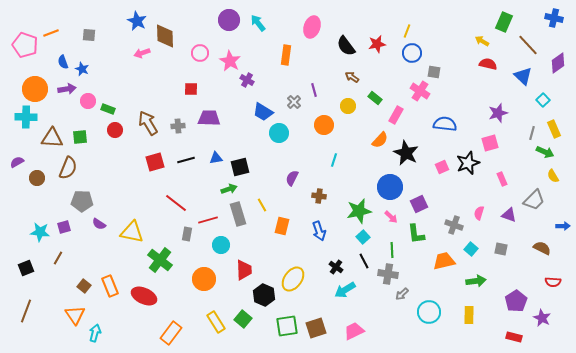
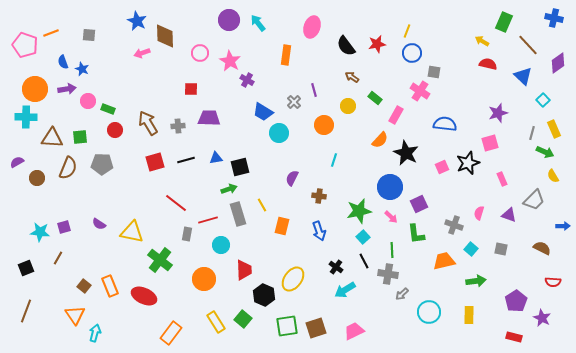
gray pentagon at (82, 201): moved 20 px right, 37 px up
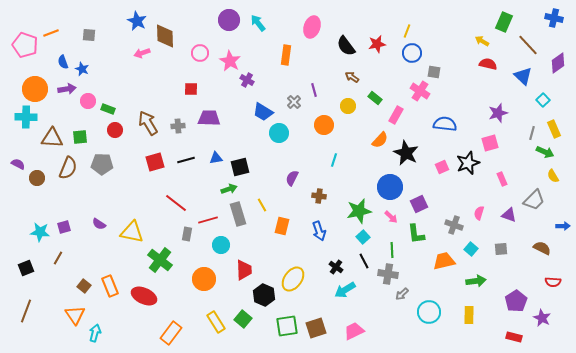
purple semicircle at (17, 162): moved 1 px right, 2 px down; rotated 56 degrees clockwise
gray square at (501, 249): rotated 16 degrees counterclockwise
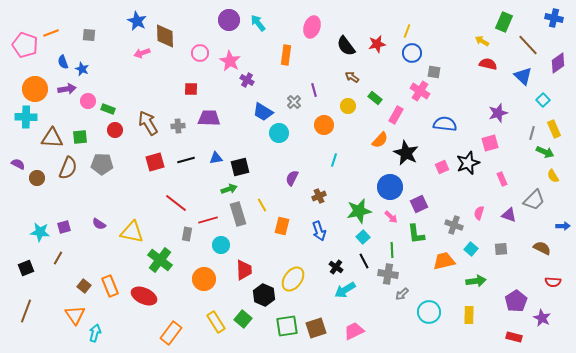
brown cross at (319, 196): rotated 32 degrees counterclockwise
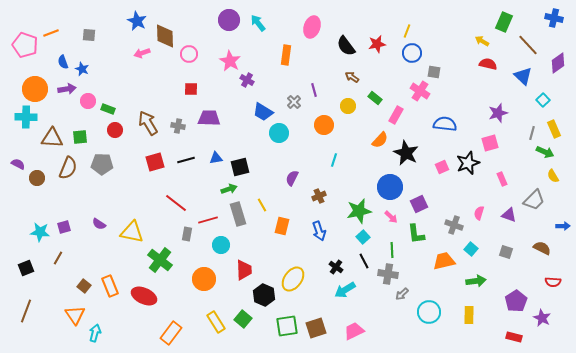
pink circle at (200, 53): moved 11 px left, 1 px down
gray cross at (178, 126): rotated 16 degrees clockwise
gray square at (501, 249): moved 5 px right, 3 px down; rotated 24 degrees clockwise
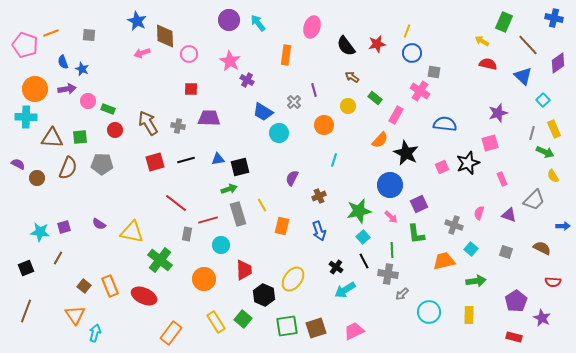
blue triangle at (216, 158): moved 2 px right, 1 px down
blue circle at (390, 187): moved 2 px up
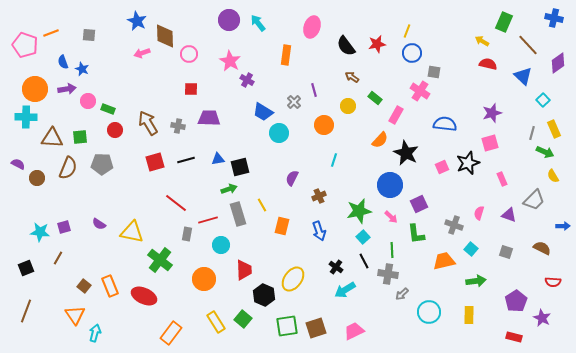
purple star at (498, 113): moved 6 px left
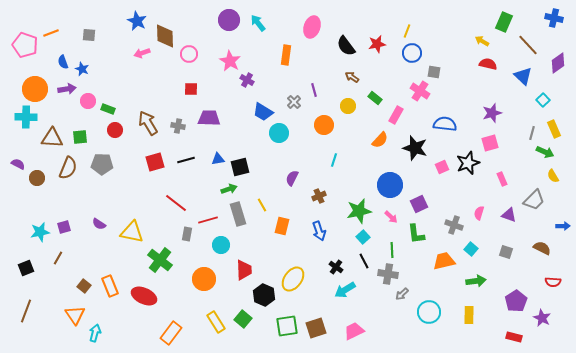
black star at (406, 153): moved 9 px right, 5 px up; rotated 10 degrees counterclockwise
cyan star at (40, 232): rotated 18 degrees counterclockwise
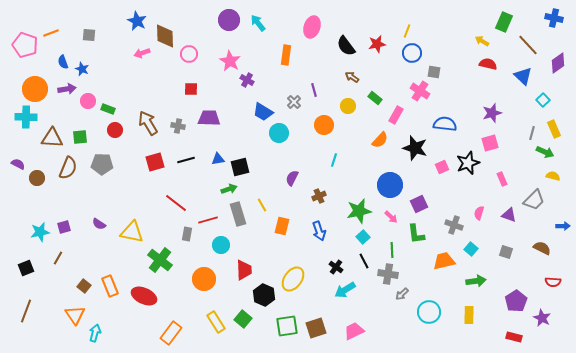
yellow semicircle at (553, 176): rotated 136 degrees clockwise
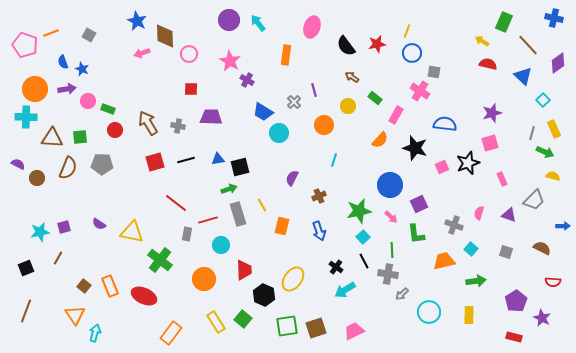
gray square at (89, 35): rotated 24 degrees clockwise
purple trapezoid at (209, 118): moved 2 px right, 1 px up
